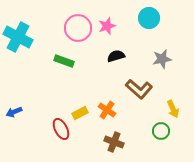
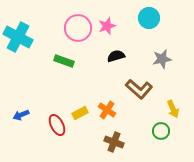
blue arrow: moved 7 px right, 3 px down
red ellipse: moved 4 px left, 4 px up
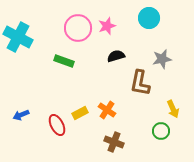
brown L-shape: moved 1 px right, 6 px up; rotated 60 degrees clockwise
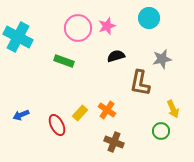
yellow rectangle: rotated 21 degrees counterclockwise
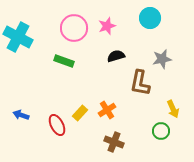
cyan circle: moved 1 px right
pink circle: moved 4 px left
orange cross: rotated 24 degrees clockwise
blue arrow: rotated 42 degrees clockwise
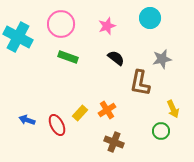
pink circle: moved 13 px left, 4 px up
black semicircle: moved 2 px down; rotated 54 degrees clockwise
green rectangle: moved 4 px right, 4 px up
blue arrow: moved 6 px right, 5 px down
